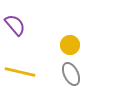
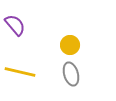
gray ellipse: rotated 10 degrees clockwise
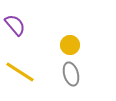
yellow line: rotated 20 degrees clockwise
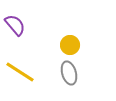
gray ellipse: moved 2 px left, 1 px up
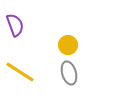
purple semicircle: rotated 20 degrees clockwise
yellow circle: moved 2 px left
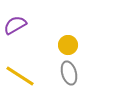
purple semicircle: rotated 100 degrees counterclockwise
yellow line: moved 4 px down
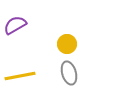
yellow circle: moved 1 px left, 1 px up
yellow line: rotated 44 degrees counterclockwise
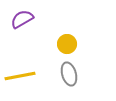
purple semicircle: moved 7 px right, 6 px up
gray ellipse: moved 1 px down
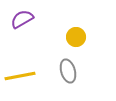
yellow circle: moved 9 px right, 7 px up
gray ellipse: moved 1 px left, 3 px up
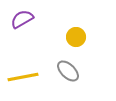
gray ellipse: rotated 30 degrees counterclockwise
yellow line: moved 3 px right, 1 px down
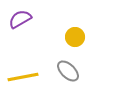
purple semicircle: moved 2 px left
yellow circle: moved 1 px left
